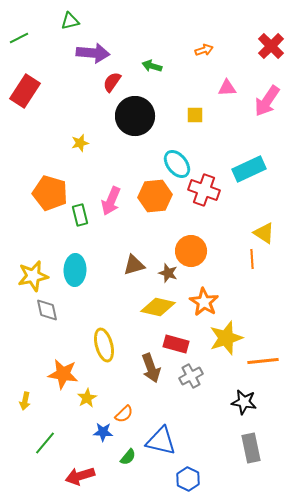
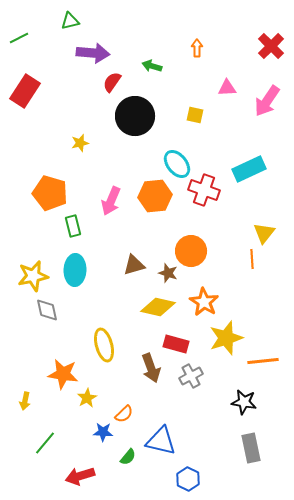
orange arrow at (204, 50): moved 7 px left, 2 px up; rotated 72 degrees counterclockwise
yellow square at (195, 115): rotated 12 degrees clockwise
green rectangle at (80, 215): moved 7 px left, 11 px down
yellow triangle at (264, 233): rotated 35 degrees clockwise
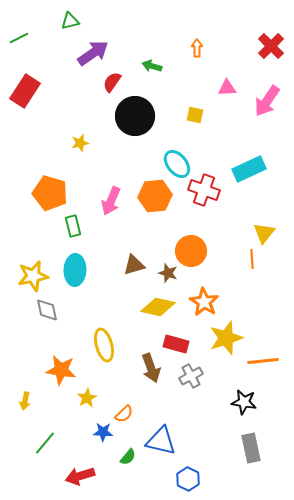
purple arrow at (93, 53): rotated 40 degrees counterclockwise
orange star at (63, 374): moved 2 px left, 4 px up
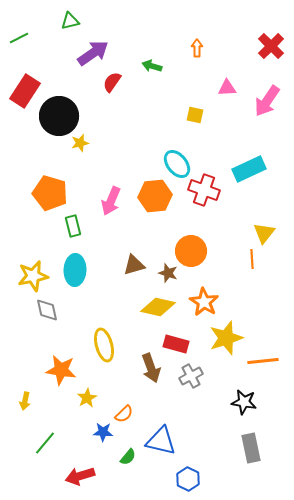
black circle at (135, 116): moved 76 px left
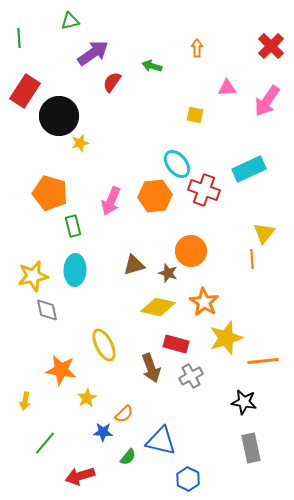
green line at (19, 38): rotated 66 degrees counterclockwise
yellow ellipse at (104, 345): rotated 12 degrees counterclockwise
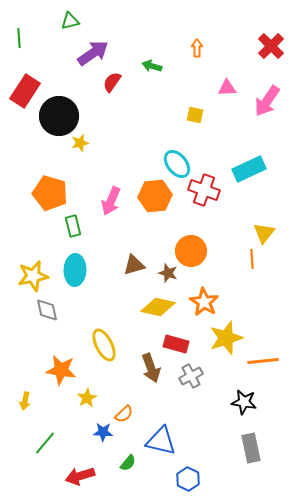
green semicircle at (128, 457): moved 6 px down
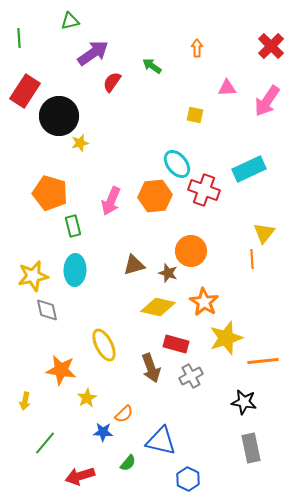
green arrow at (152, 66): rotated 18 degrees clockwise
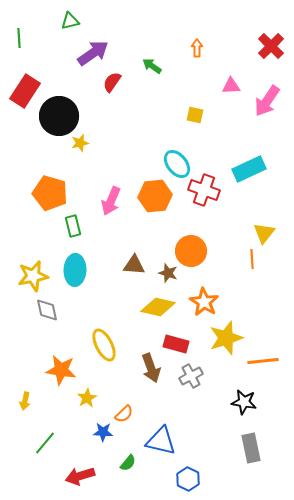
pink triangle at (227, 88): moved 4 px right, 2 px up
brown triangle at (134, 265): rotated 20 degrees clockwise
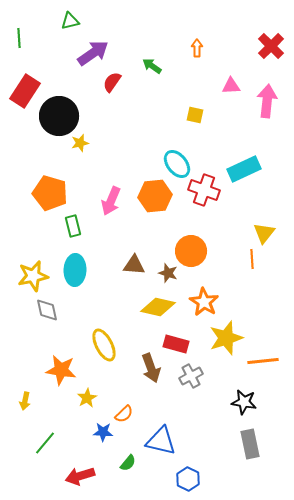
pink arrow at (267, 101): rotated 152 degrees clockwise
cyan rectangle at (249, 169): moved 5 px left
gray rectangle at (251, 448): moved 1 px left, 4 px up
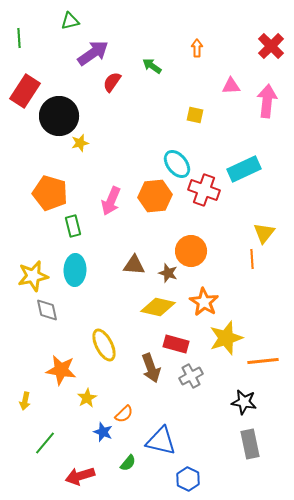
blue star at (103, 432): rotated 18 degrees clockwise
